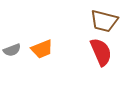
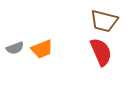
gray semicircle: moved 3 px right, 2 px up
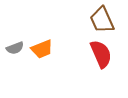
brown trapezoid: moved 2 px left, 1 px up; rotated 52 degrees clockwise
red semicircle: moved 2 px down
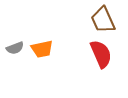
brown trapezoid: moved 1 px right
orange trapezoid: rotated 10 degrees clockwise
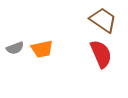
brown trapezoid: rotated 148 degrees clockwise
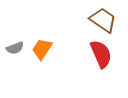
orange trapezoid: rotated 135 degrees clockwise
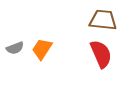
brown trapezoid: rotated 28 degrees counterclockwise
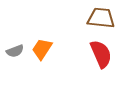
brown trapezoid: moved 2 px left, 2 px up
gray semicircle: moved 3 px down
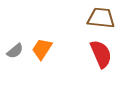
gray semicircle: rotated 18 degrees counterclockwise
